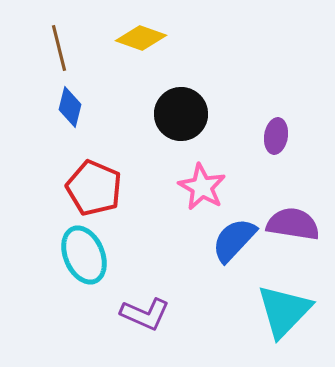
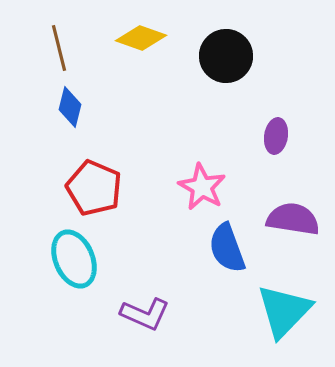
black circle: moved 45 px right, 58 px up
purple semicircle: moved 5 px up
blue semicircle: moved 7 px left, 8 px down; rotated 63 degrees counterclockwise
cyan ellipse: moved 10 px left, 4 px down
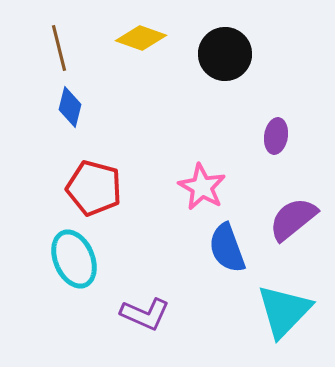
black circle: moved 1 px left, 2 px up
red pentagon: rotated 8 degrees counterclockwise
purple semicircle: rotated 48 degrees counterclockwise
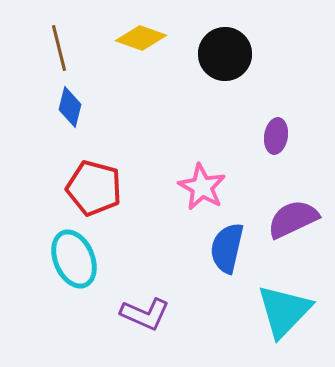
purple semicircle: rotated 14 degrees clockwise
blue semicircle: rotated 33 degrees clockwise
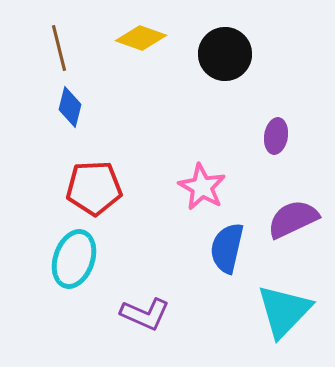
red pentagon: rotated 18 degrees counterclockwise
cyan ellipse: rotated 42 degrees clockwise
